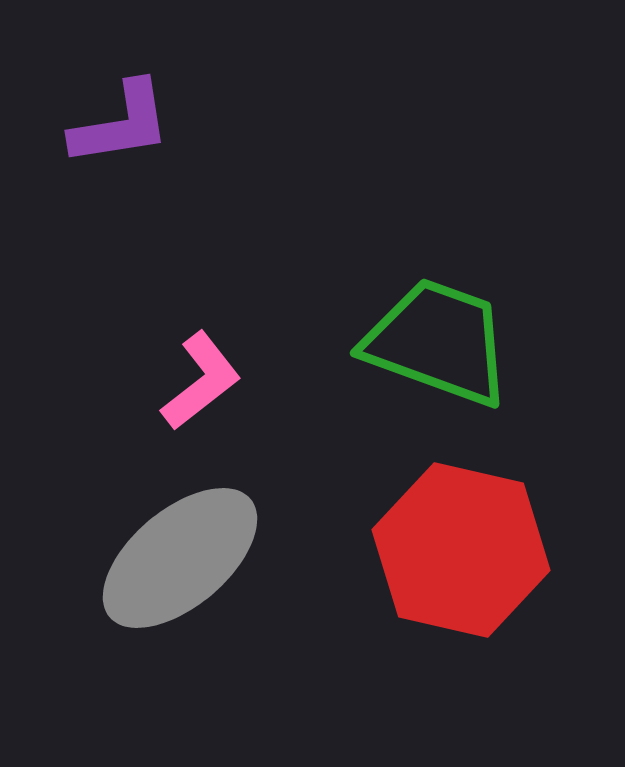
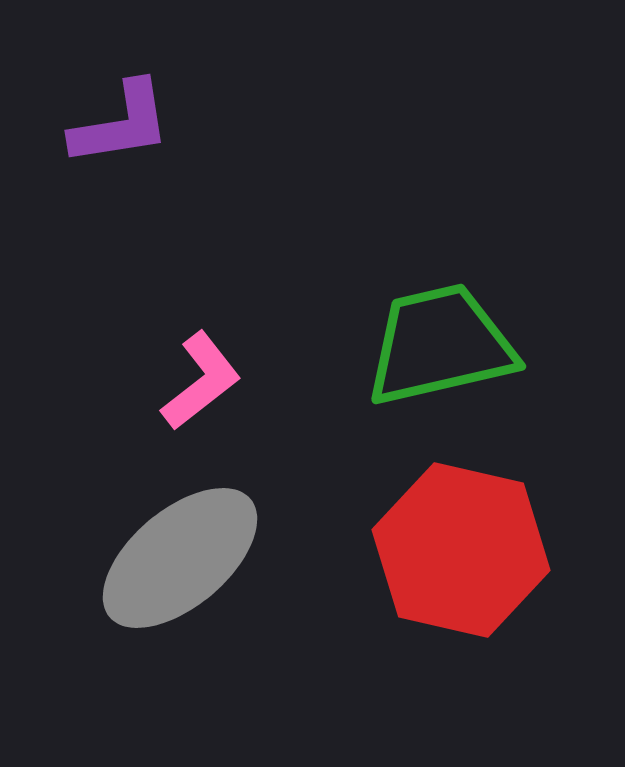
green trapezoid: moved 2 px right, 3 px down; rotated 33 degrees counterclockwise
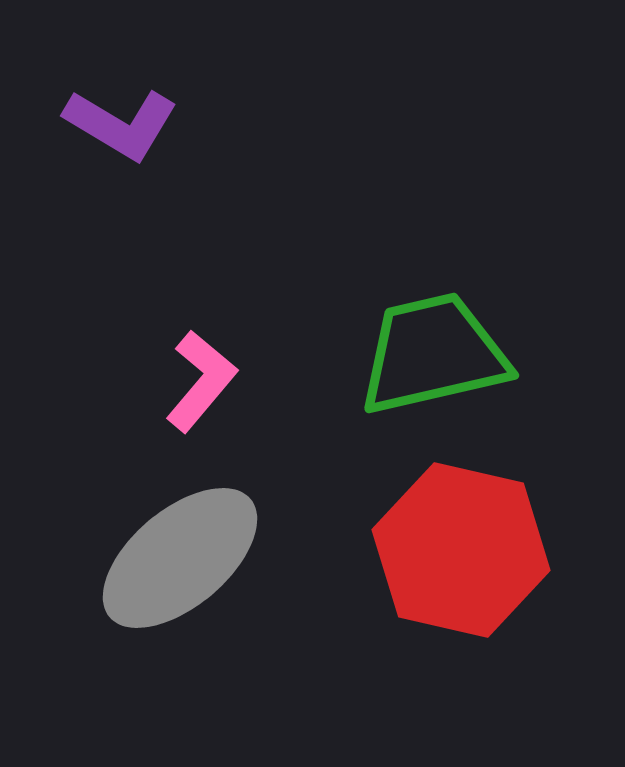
purple L-shape: rotated 40 degrees clockwise
green trapezoid: moved 7 px left, 9 px down
pink L-shape: rotated 12 degrees counterclockwise
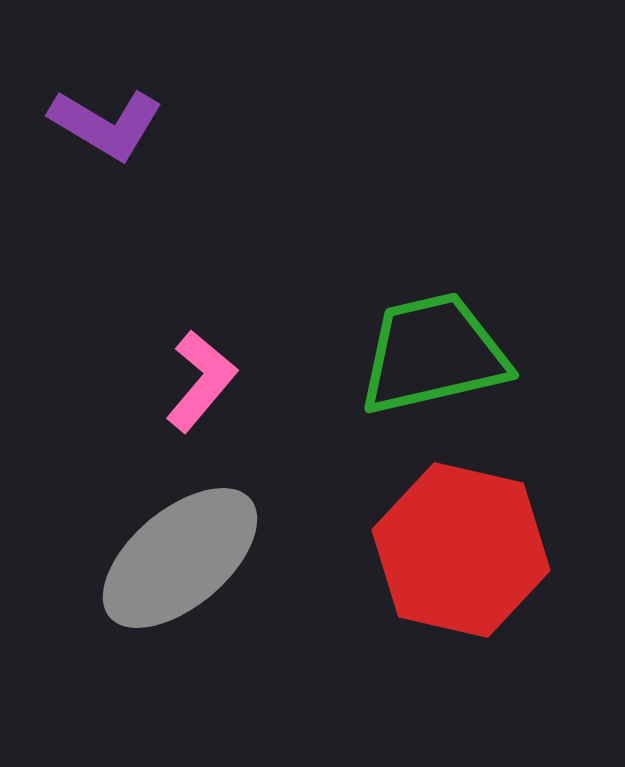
purple L-shape: moved 15 px left
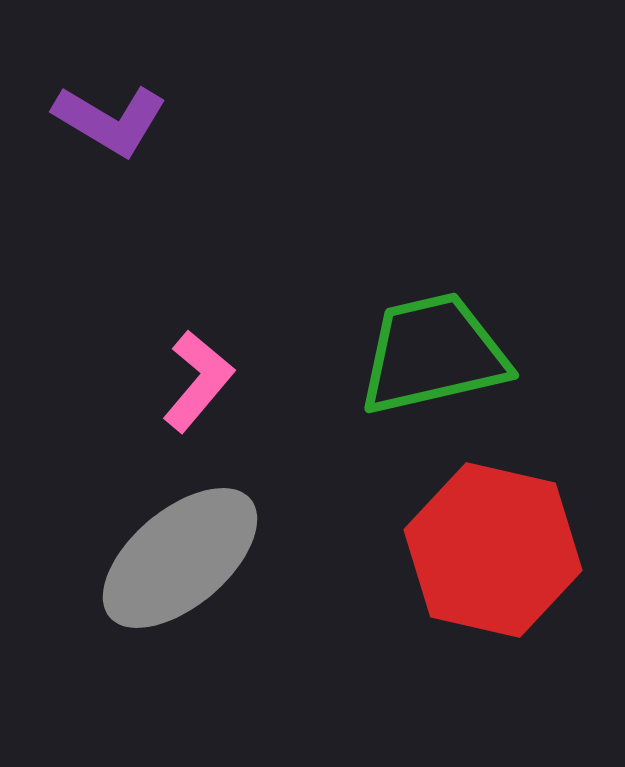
purple L-shape: moved 4 px right, 4 px up
pink L-shape: moved 3 px left
red hexagon: moved 32 px right
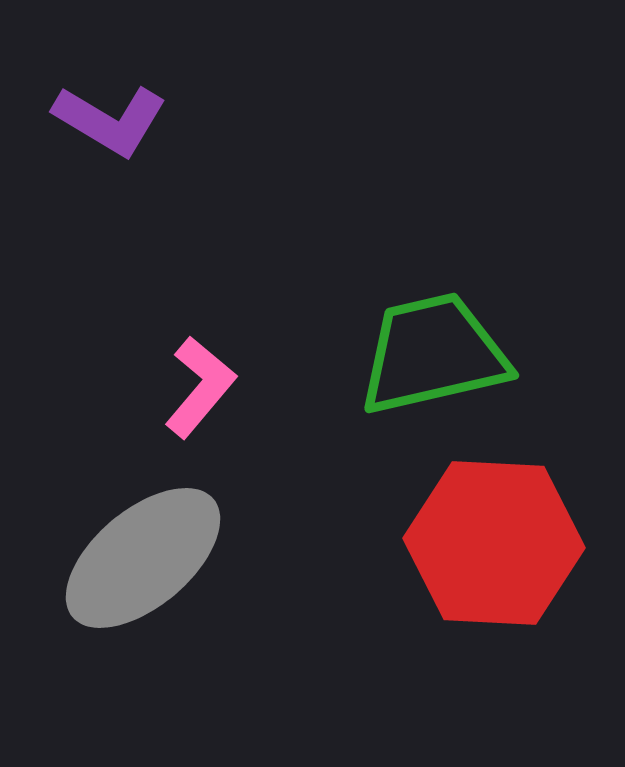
pink L-shape: moved 2 px right, 6 px down
red hexagon: moved 1 px right, 7 px up; rotated 10 degrees counterclockwise
gray ellipse: moved 37 px left
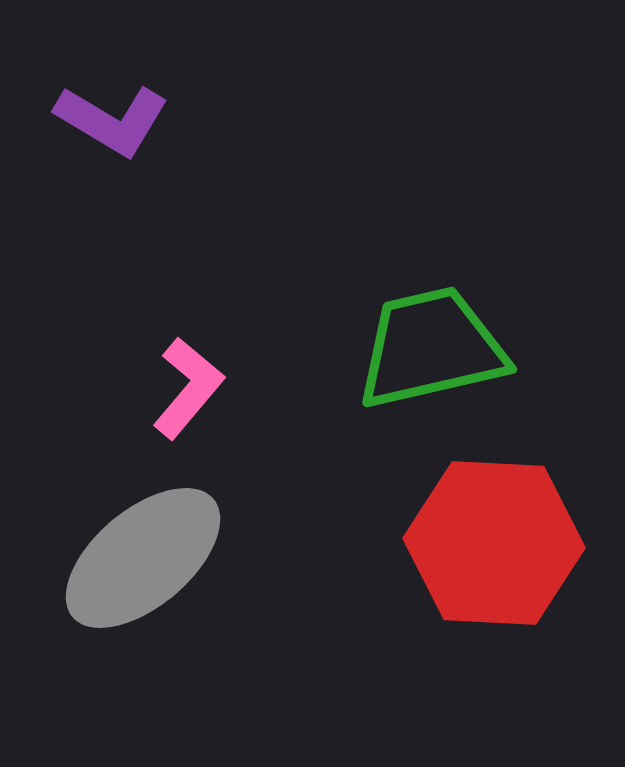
purple L-shape: moved 2 px right
green trapezoid: moved 2 px left, 6 px up
pink L-shape: moved 12 px left, 1 px down
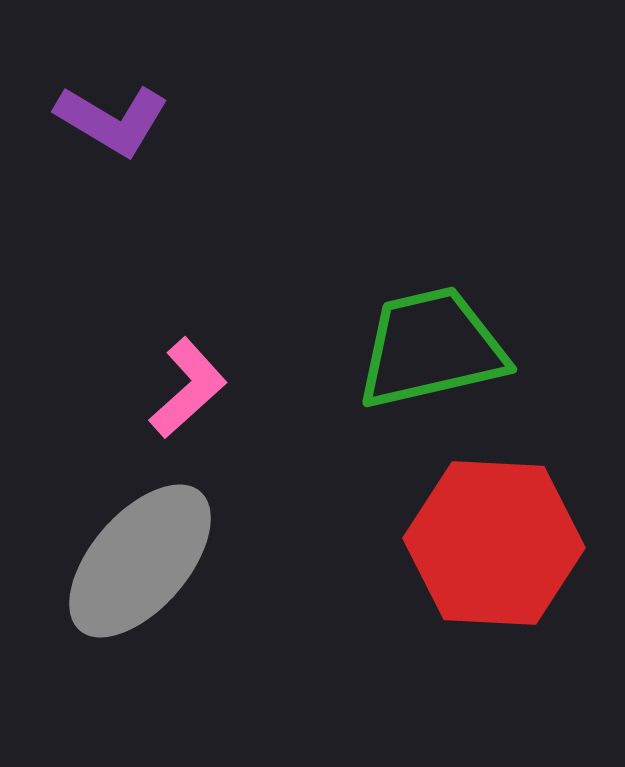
pink L-shape: rotated 8 degrees clockwise
gray ellipse: moved 3 px left, 3 px down; rotated 9 degrees counterclockwise
